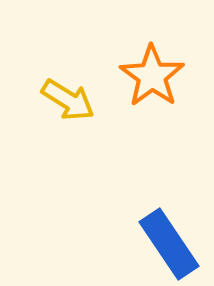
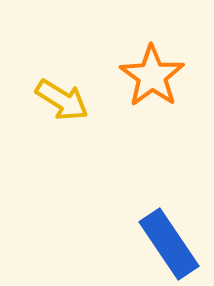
yellow arrow: moved 6 px left
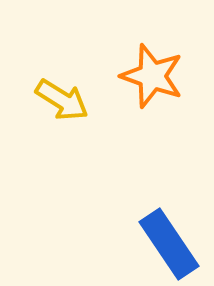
orange star: rotated 16 degrees counterclockwise
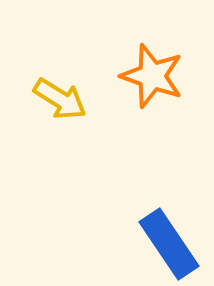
yellow arrow: moved 2 px left, 1 px up
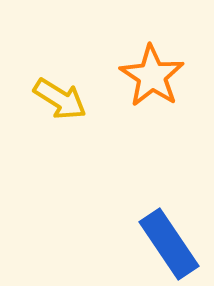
orange star: rotated 14 degrees clockwise
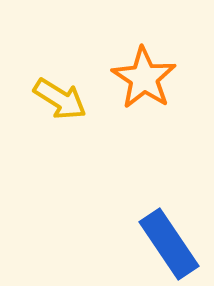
orange star: moved 8 px left, 2 px down
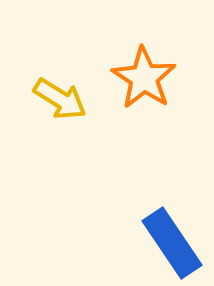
blue rectangle: moved 3 px right, 1 px up
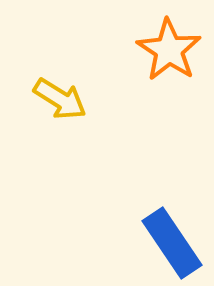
orange star: moved 25 px right, 28 px up
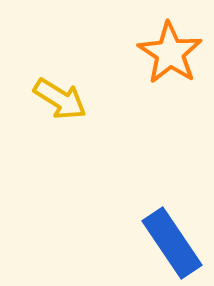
orange star: moved 1 px right, 3 px down
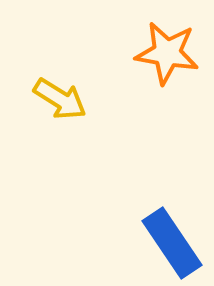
orange star: moved 3 px left; rotated 24 degrees counterclockwise
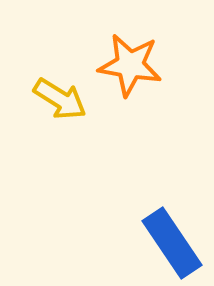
orange star: moved 37 px left, 12 px down
